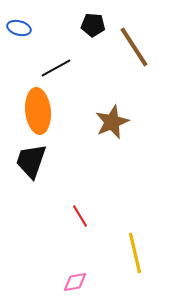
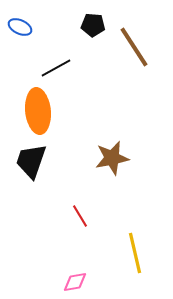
blue ellipse: moved 1 px right, 1 px up; rotated 10 degrees clockwise
brown star: moved 36 px down; rotated 12 degrees clockwise
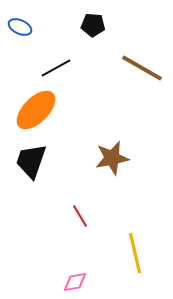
brown line: moved 8 px right, 21 px down; rotated 27 degrees counterclockwise
orange ellipse: moved 2 px left, 1 px up; rotated 51 degrees clockwise
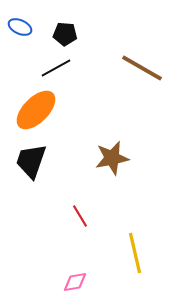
black pentagon: moved 28 px left, 9 px down
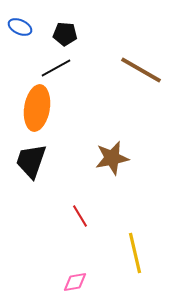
brown line: moved 1 px left, 2 px down
orange ellipse: moved 1 px right, 2 px up; rotated 36 degrees counterclockwise
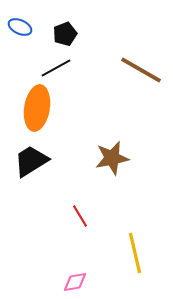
black pentagon: rotated 25 degrees counterclockwise
black trapezoid: rotated 39 degrees clockwise
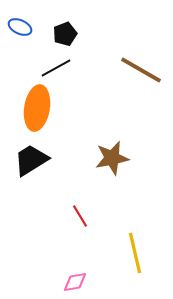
black trapezoid: moved 1 px up
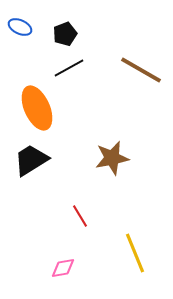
black line: moved 13 px right
orange ellipse: rotated 33 degrees counterclockwise
yellow line: rotated 9 degrees counterclockwise
pink diamond: moved 12 px left, 14 px up
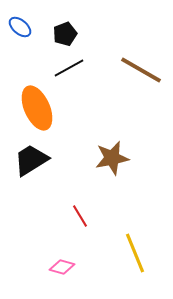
blue ellipse: rotated 15 degrees clockwise
pink diamond: moved 1 px left, 1 px up; rotated 25 degrees clockwise
